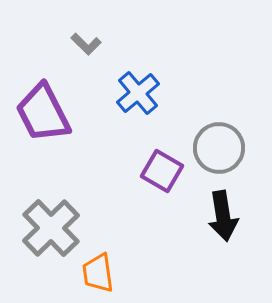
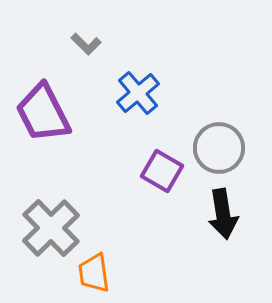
black arrow: moved 2 px up
orange trapezoid: moved 4 px left
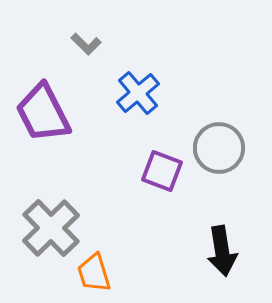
purple square: rotated 9 degrees counterclockwise
black arrow: moved 1 px left, 37 px down
orange trapezoid: rotated 9 degrees counterclockwise
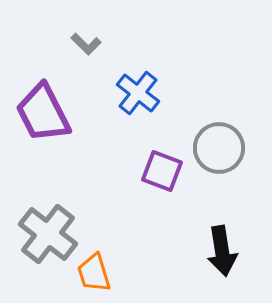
blue cross: rotated 12 degrees counterclockwise
gray cross: moved 3 px left, 6 px down; rotated 8 degrees counterclockwise
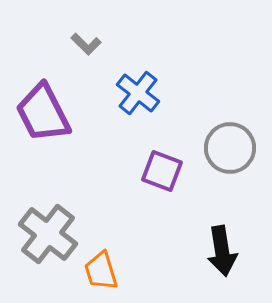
gray circle: moved 11 px right
orange trapezoid: moved 7 px right, 2 px up
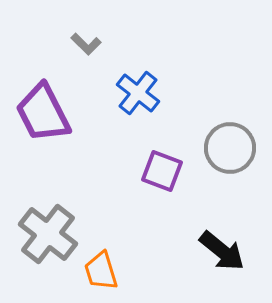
black arrow: rotated 42 degrees counterclockwise
